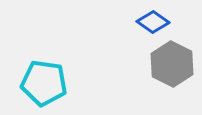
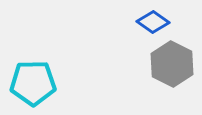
cyan pentagon: moved 11 px left; rotated 9 degrees counterclockwise
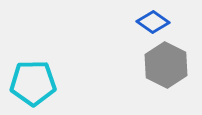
gray hexagon: moved 6 px left, 1 px down
